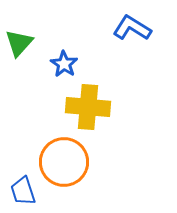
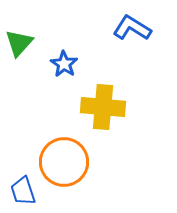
yellow cross: moved 15 px right
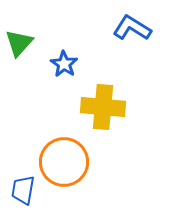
blue trapezoid: moved 1 px up; rotated 28 degrees clockwise
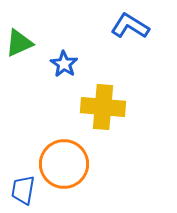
blue L-shape: moved 2 px left, 2 px up
green triangle: rotated 24 degrees clockwise
orange circle: moved 2 px down
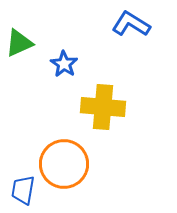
blue L-shape: moved 1 px right, 2 px up
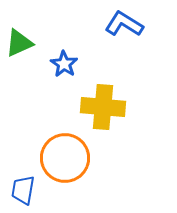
blue L-shape: moved 7 px left
orange circle: moved 1 px right, 6 px up
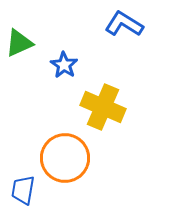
blue star: moved 1 px down
yellow cross: rotated 18 degrees clockwise
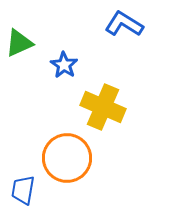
orange circle: moved 2 px right
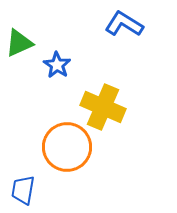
blue star: moved 7 px left
orange circle: moved 11 px up
